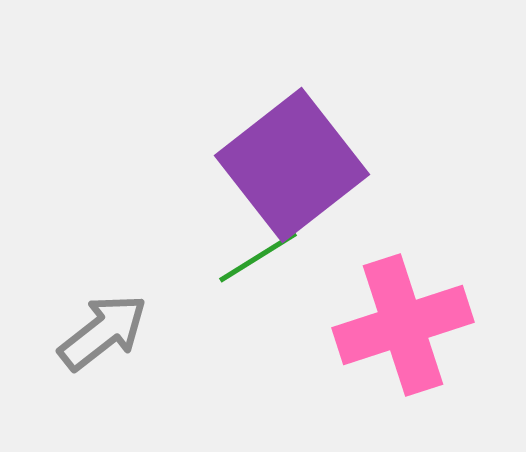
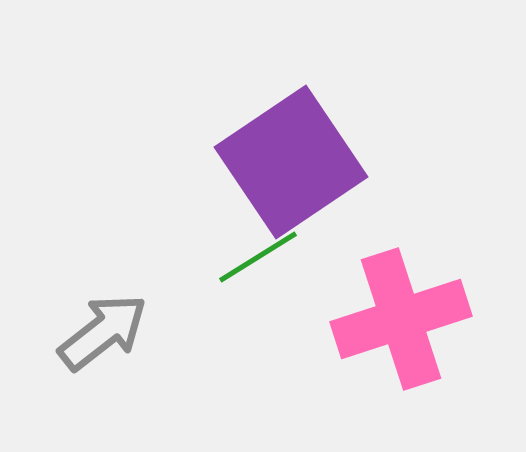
purple square: moved 1 px left, 3 px up; rotated 4 degrees clockwise
pink cross: moved 2 px left, 6 px up
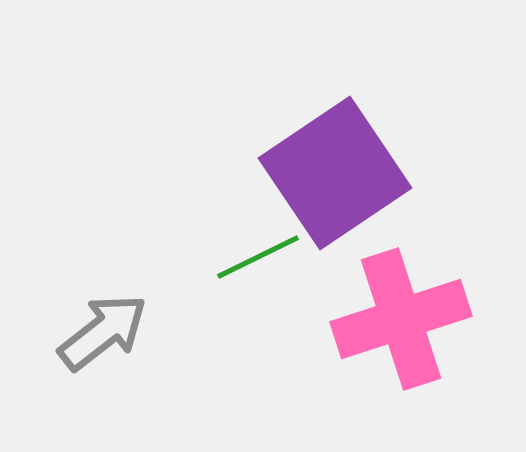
purple square: moved 44 px right, 11 px down
green line: rotated 6 degrees clockwise
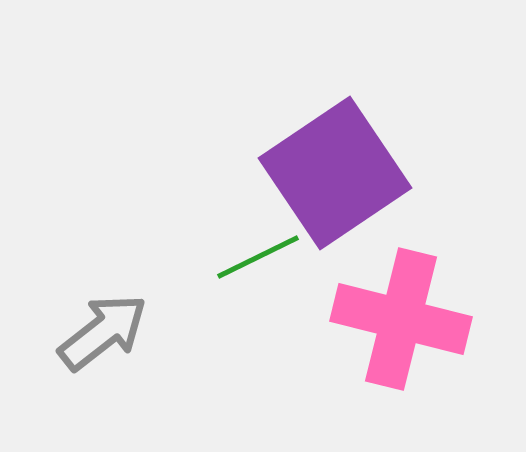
pink cross: rotated 32 degrees clockwise
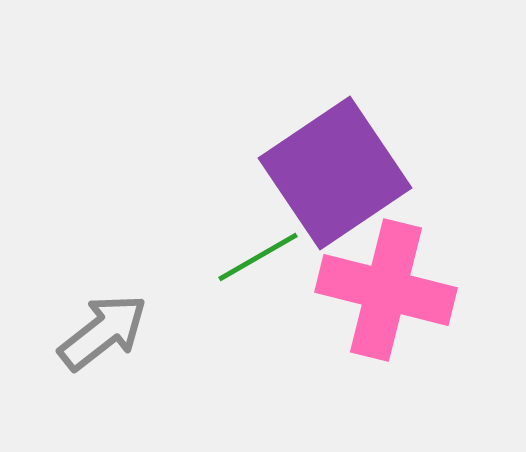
green line: rotated 4 degrees counterclockwise
pink cross: moved 15 px left, 29 px up
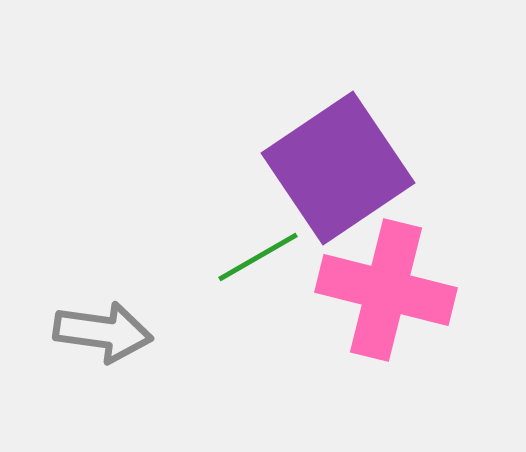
purple square: moved 3 px right, 5 px up
gray arrow: rotated 46 degrees clockwise
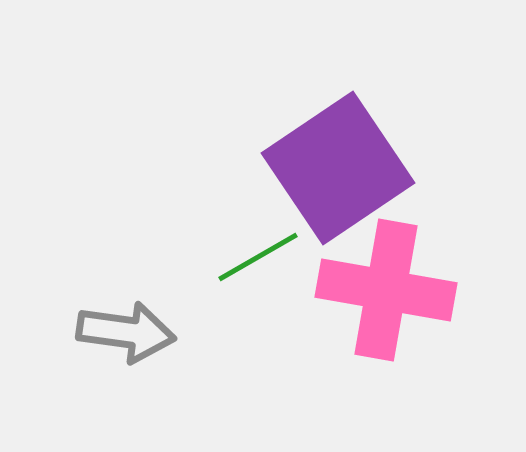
pink cross: rotated 4 degrees counterclockwise
gray arrow: moved 23 px right
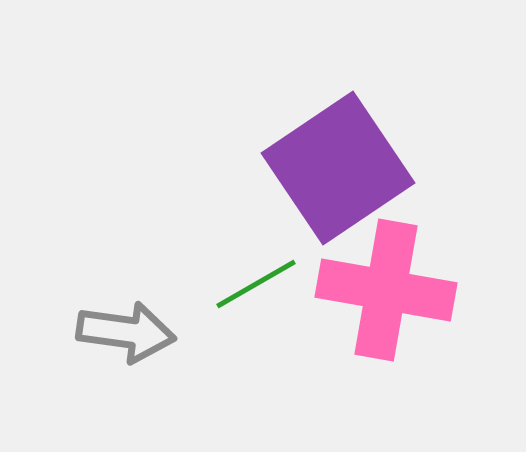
green line: moved 2 px left, 27 px down
